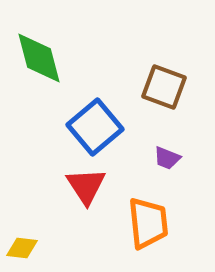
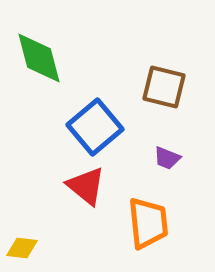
brown square: rotated 6 degrees counterclockwise
red triangle: rotated 18 degrees counterclockwise
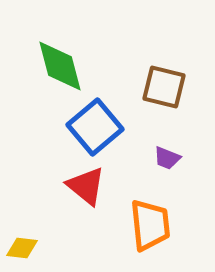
green diamond: moved 21 px right, 8 px down
orange trapezoid: moved 2 px right, 2 px down
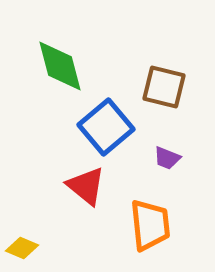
blue square: moved 11 px right
yellow diamond: rotated 16 degrees clockwise
